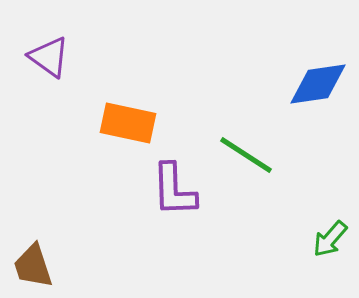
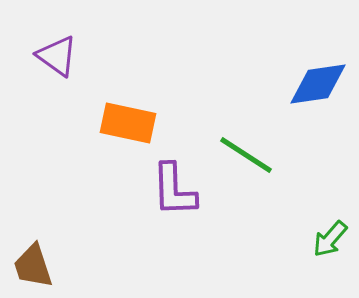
purple triangle: moved 8 px right, 1 px up
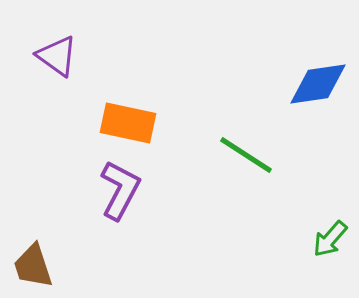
purple L-shape: moved 54 px left; rotated 150 degrees counterclockwise
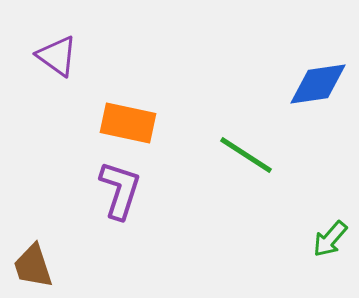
purple L-shape: rotated 10 degrees counterclockwise
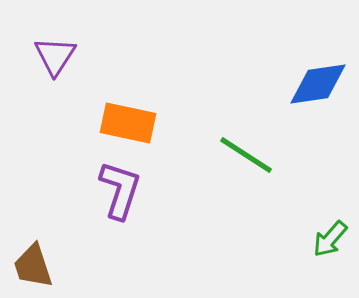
purple triangle: moved 2 px left; rotated 27 degrees clockwise
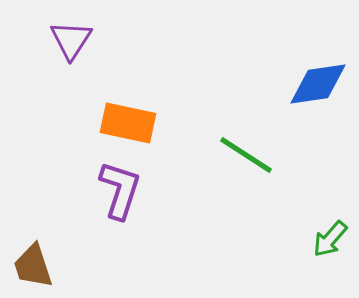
purple triangle: moved 16 px right, 16 px up
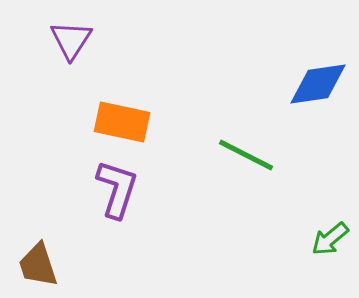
orange rectangle: moved 6 px left, 1 px up
green line: rotated 6 degrees counterclockwise
purple L-shape: moved 3 px left, 1 px up
green arrow: rotated 9 degrees clockwise
brown trapezoid: moved 5 px right, 1 px up
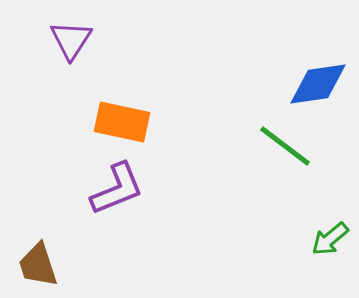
green line: moved 39 px right, 9 px up; rotated 10 degrees clockwise
purple L-shape: rotated 50 degrees clockwise
